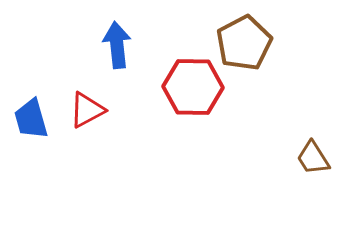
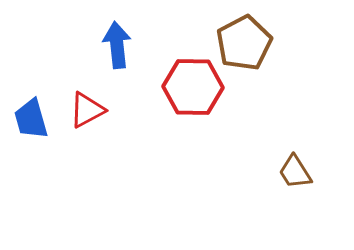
brown trapezoid: moved 18 px left, 14 px down
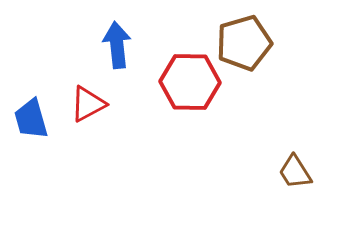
brown pentagon: rotated 12 degrees clockwise
red hexagon: moved 3 px left, 5 px up
red triangle: moved 1 px right, 6 px up
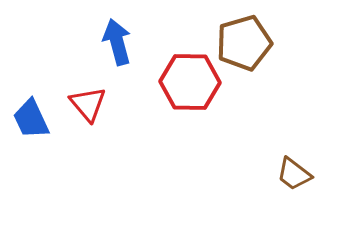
blue arrow: moved 3 px up; rotated 9 degrees counterclockwise
red triangle: rotated 42 degrees counterclockwise
blue trapezoid: rotated 9 degrees counterclockwise
brown trapezoid: moved 1 px left, 2 px down; rotated 21 degrees counterclockwise
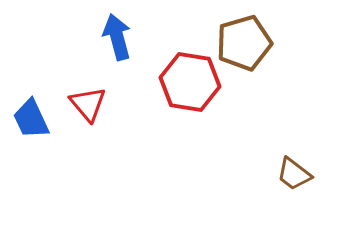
blue arrow: moved 5 px up
red hexagon: rotated 8 degrees clockwise
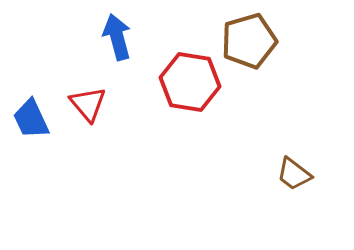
brown pentagon: moved 5 px right, 2 px up
